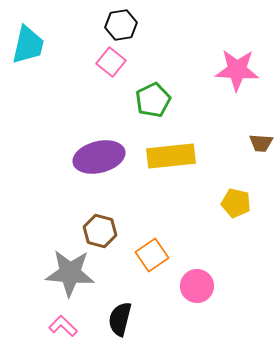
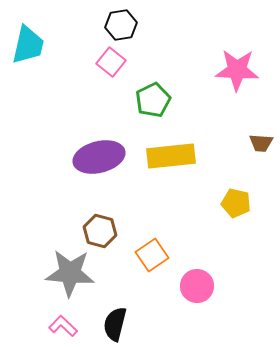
black semicircle: moved 5 px left, 5 px down
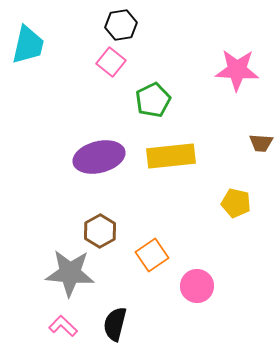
brown hexagon: rotated 16 degrees clockwise
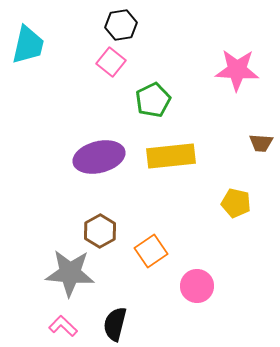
orange square: moved 1 px left, 4 px up
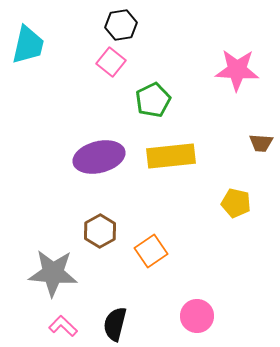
gray star: moved 17 px left
pink circle: moved 30 px down
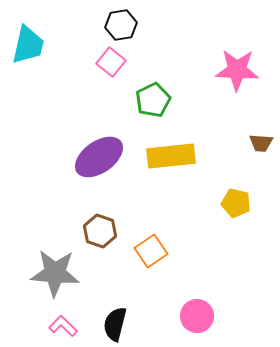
purple ellipse: rotated 21 degrees counterclockwise
brown hexagon: rotated 12 degrees counterclockwise
gray star: moved 2 px right
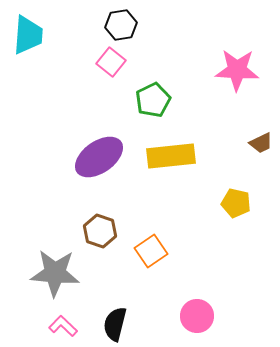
cyan trapezoid: moved 10 px up; rotated 9 degrees counterclockwise
brown trapezoid: rotated 30 degrees counterclockwise
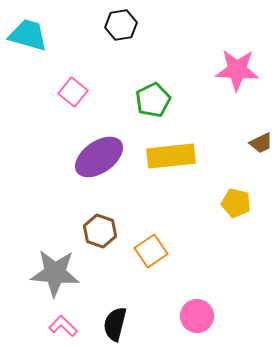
cyan trapezoid: rotated 78 degrees counterclockwise
pink square: moved 38 px left, 30 px down
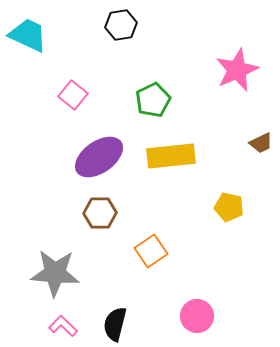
cyan trapezoid: rotated 9 degrees clockwise
pink star: rotated 27 degrees counterclockwise
pink square: moved 3 px down
yellow pentagon: moved 7 px left, 4 px down
brown hexagon: moved 18 px up; rotated 20 degrees counterclockwise
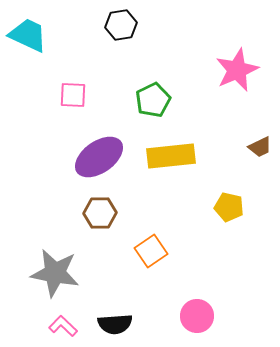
pink square: rotated 36 degrees counterclockwise
brown trapezoid: moved 1 px left, 4 px down
gray star: rotated 6 degrees clockwise
black semicircle: rotated 108 degrees counterclockwise
